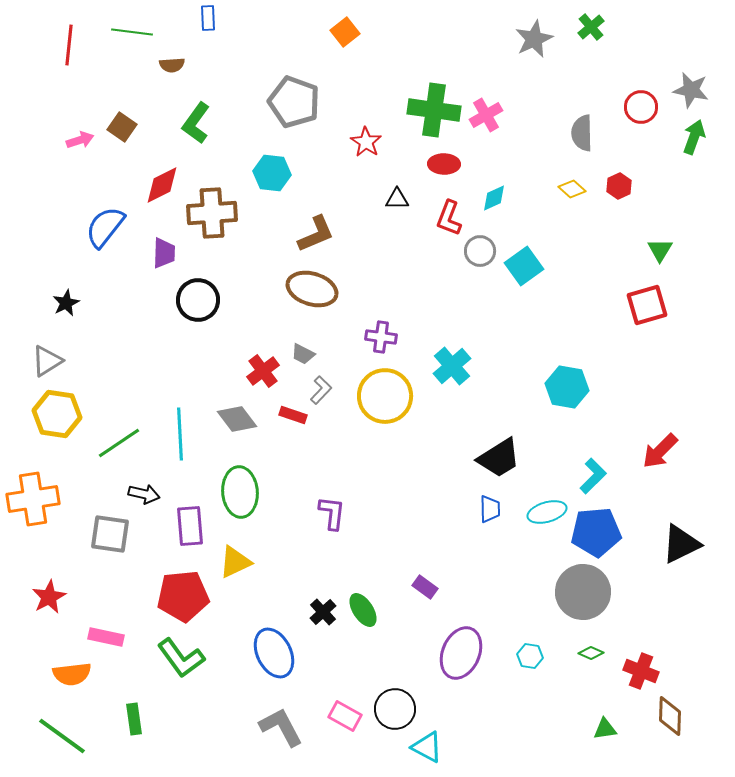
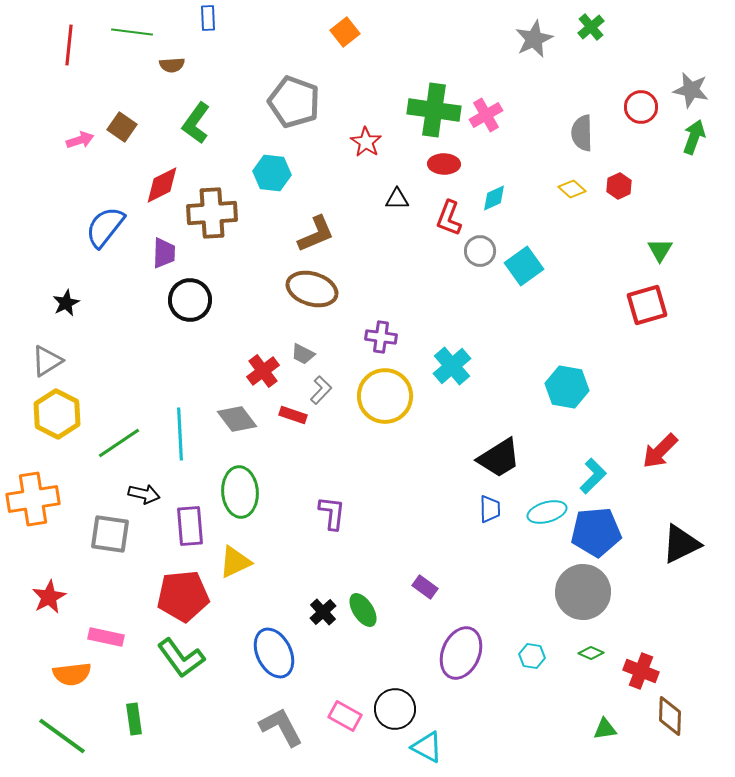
black circle at (198, 300): moved 8 px left
yellow hexagon at (57, 414): rotated 18 degrees clockwise
cyan hexagon at (530, 656): moved 2 px right
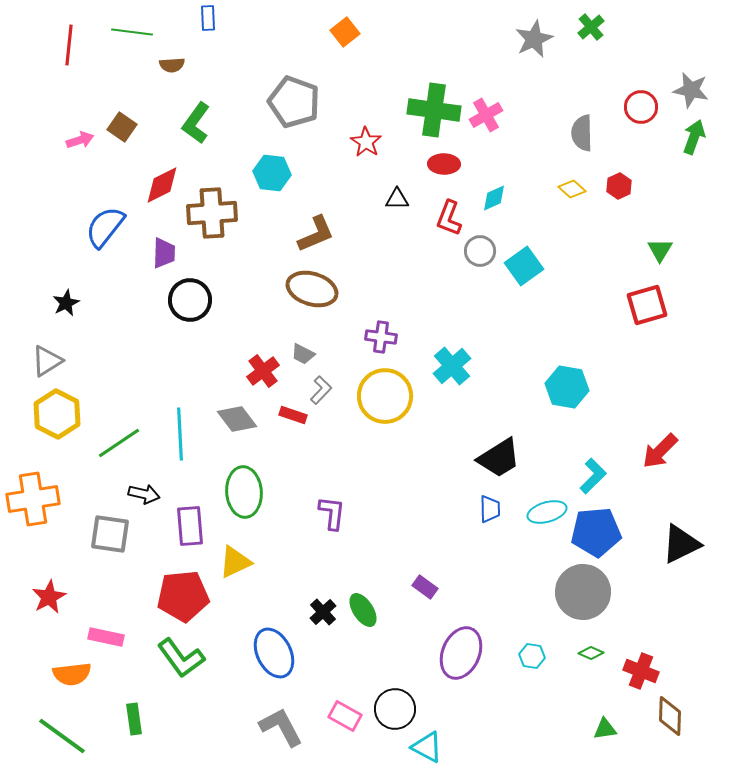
green ellipse at (240, 492): moved 4 px right
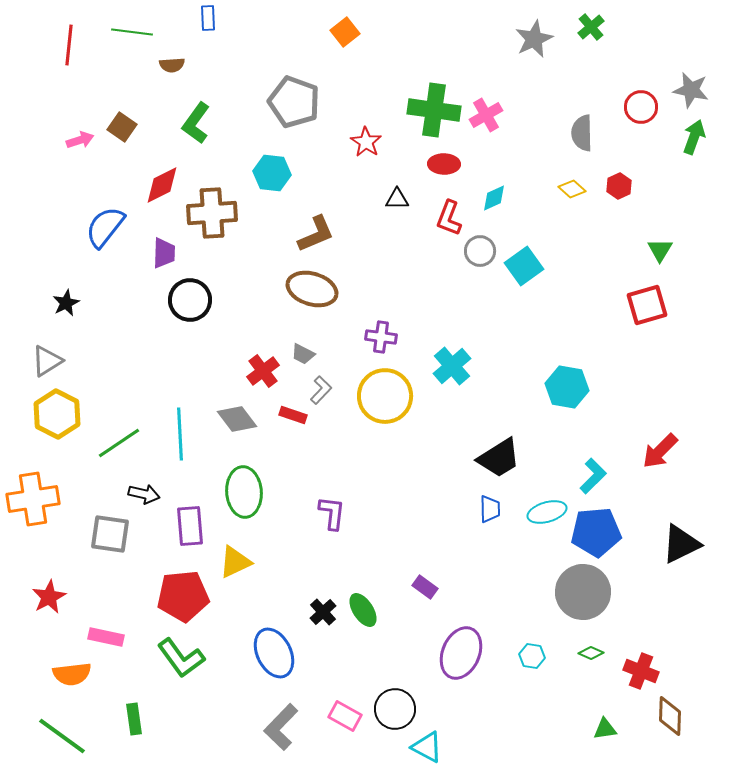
gray L-shape at (281, 727): rotated 108 degrees counterclockwise
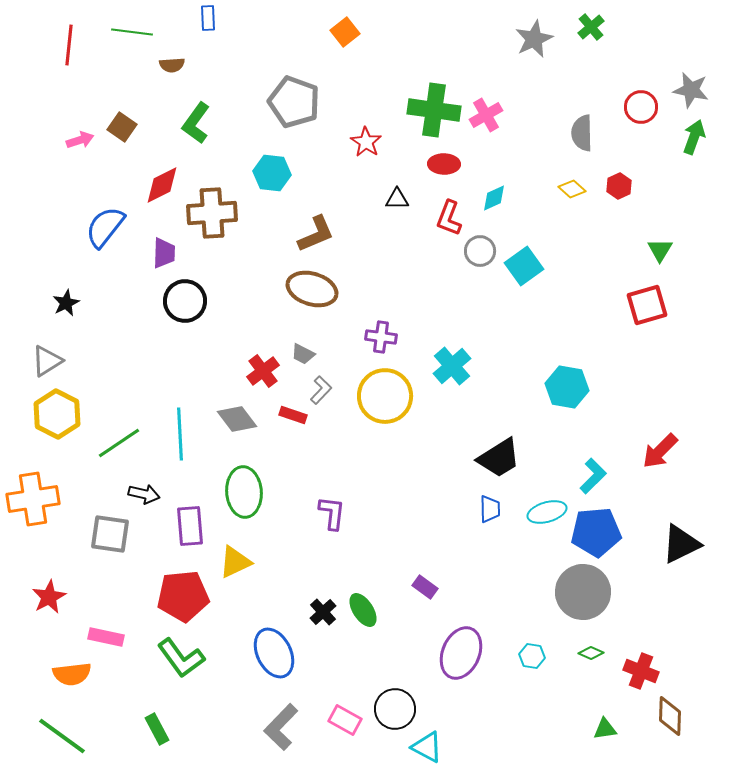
black circle at (190, 300): moved 5 px left, 1 px down
pink rectangle at (345, 716): moved 4 px down
green rectangle at (134, 719): moved 23 px right, 10 px down; rotated 20 degrees counterclockwise
